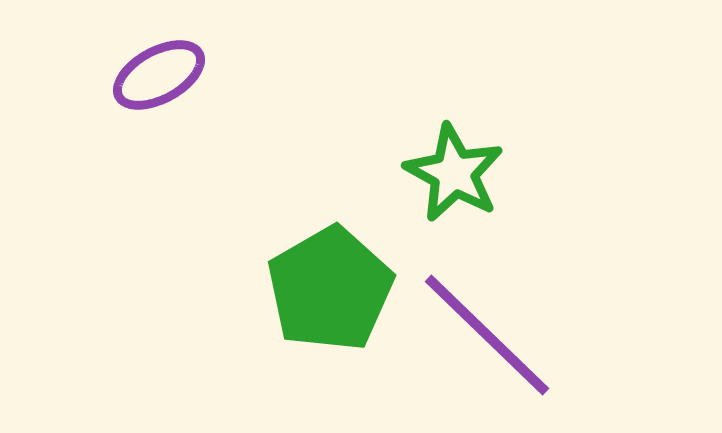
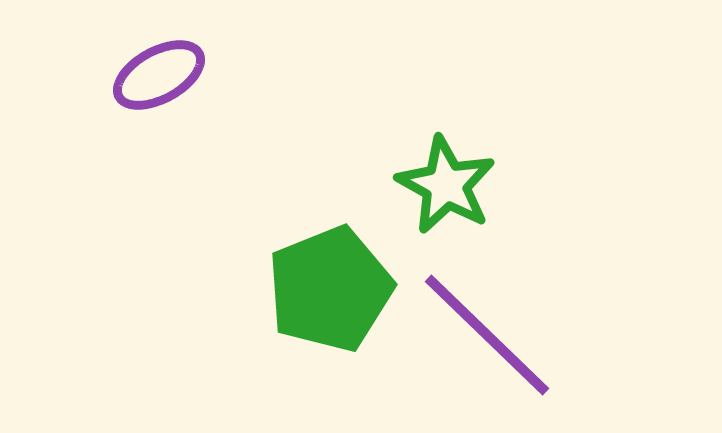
green star: moved 8 px left, 12 px down
green pentagon: rotated 8 degrees clockwise
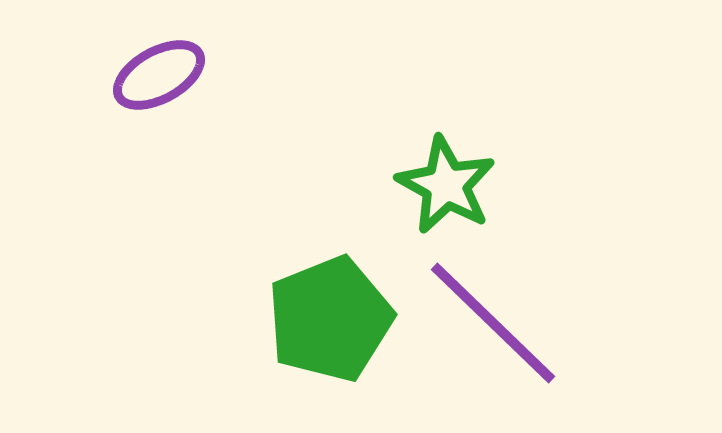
green pentagon: moved 30 px down
purple line: moved 6 px right, 12 px up
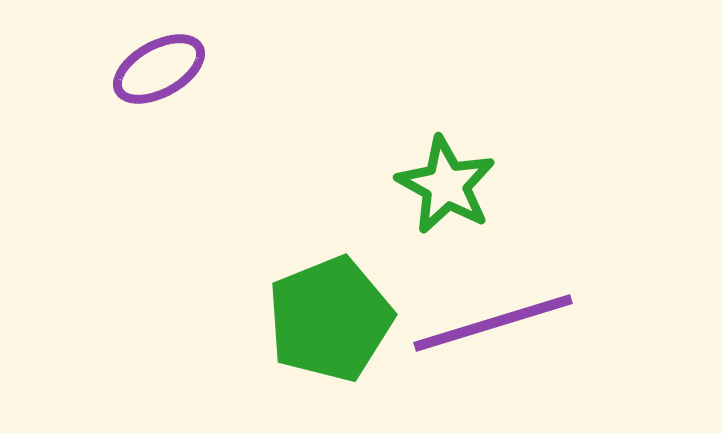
purple ellipse: moved 6 px up
purple line: rotated 61 degrees counterclockwise
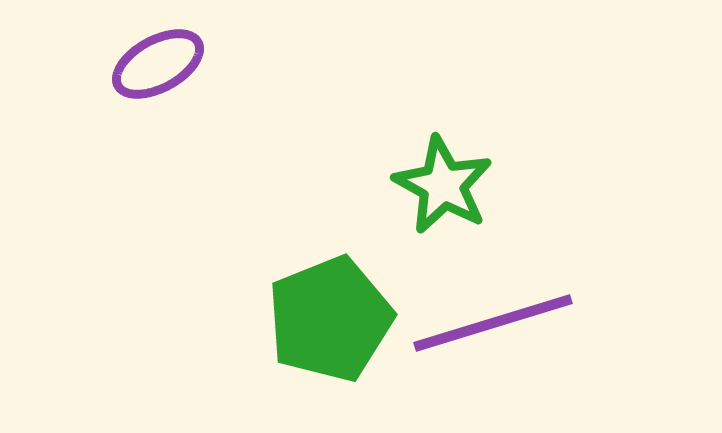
purple ellipse: moved 1 px left, 5 px up
green star: moved 3 px left
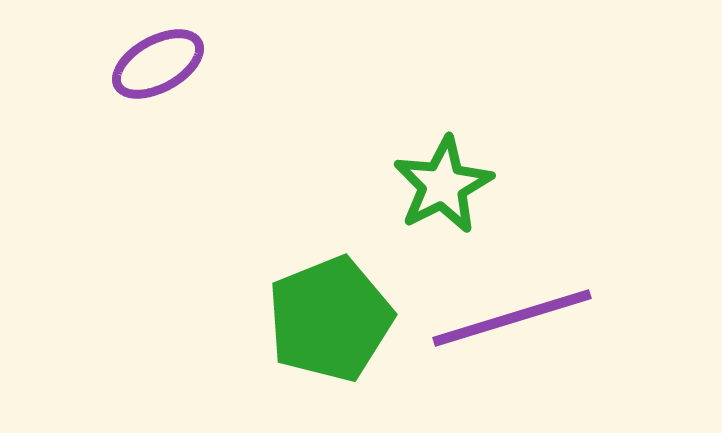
green star: rotated 16 degrees clockwise
purple line: moved 19 px right, 5 px up
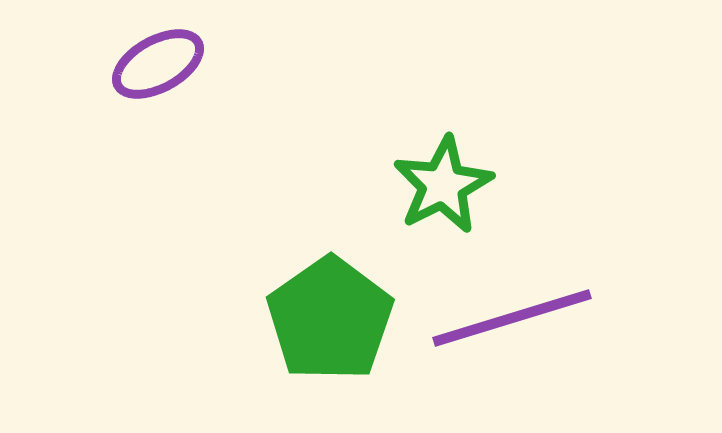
green pentagon: rotated 13 degrees counterclockwise
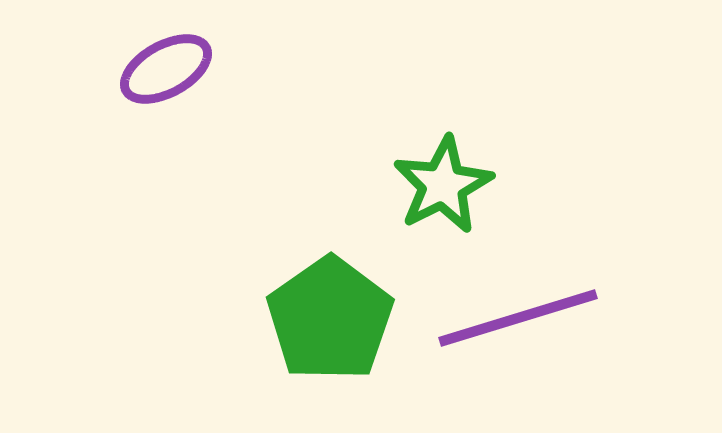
purple ellipse: moved 8 px right, 5 px down
purple line: moved 6 px right
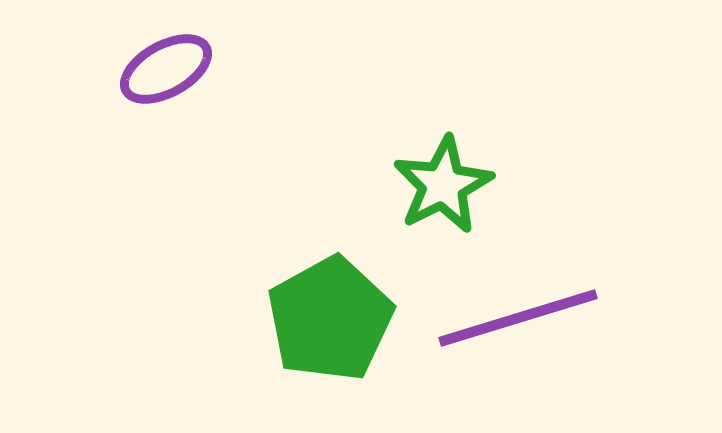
green pentagon: rotated 6 degrees clockwise
